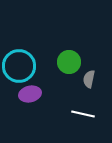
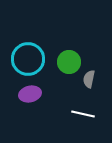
cyan circle: moved 9 px right, 7 px up
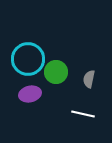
green circle: moved 13 px left, 10 px down
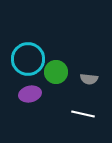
gray semicircle: rotated 96 degrees counterclockwise
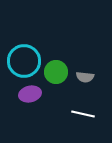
cyan circle: moved 4 px left, 2 px down
gray semicircle: moved 4 px left, 2 px up
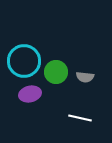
white line: moved 3 px left, 4 px down
